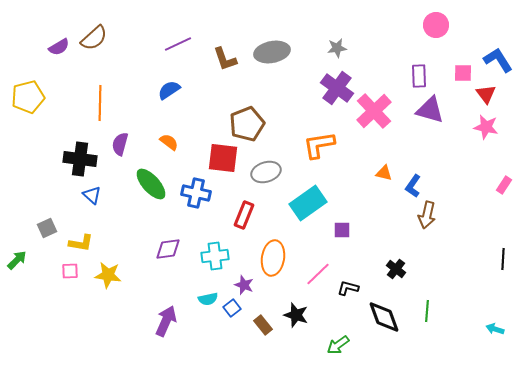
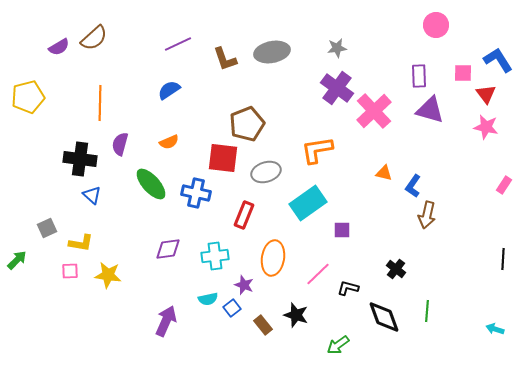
orange semicircle at (169, 142): rotated 120 degrees clockwise
orange L-shape at (319, 145): moved 2 px left, 5 px down
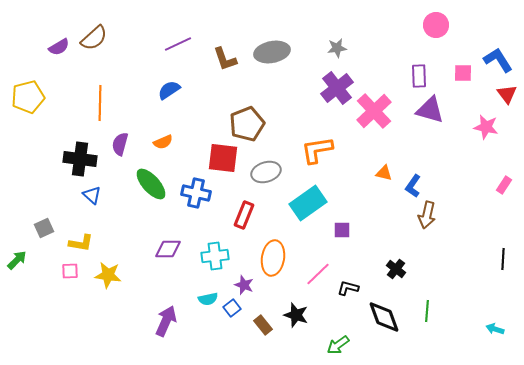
purple cross at (337, 88): rotated 16 degrees clockwise
red triangle at (486, 94): moved 21 px right
orange semicircle at (169, 142): moved 6 px left
gray square at (47, 228): moved 3 px left
purple diamond at (168, 249): rotated 8 degrees clockwise
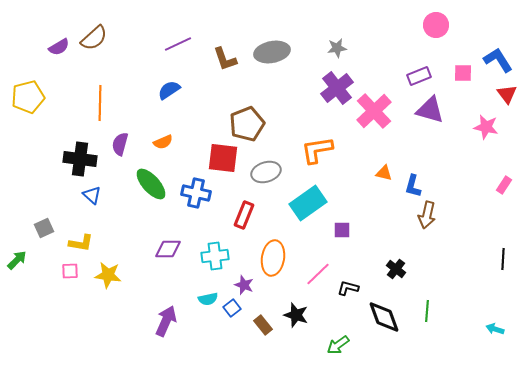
purple rectangle at (419, 76): rotated 70 degrees clockwise
blue L-shape at (413, 186): rotated 20 degrees counterclockwise
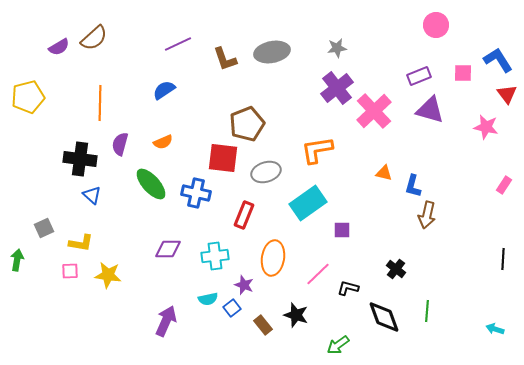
blue semicircle at (169, 90): moved 5 px left
green arrow at (17, 260): rotated 35 degrees counterclockwise
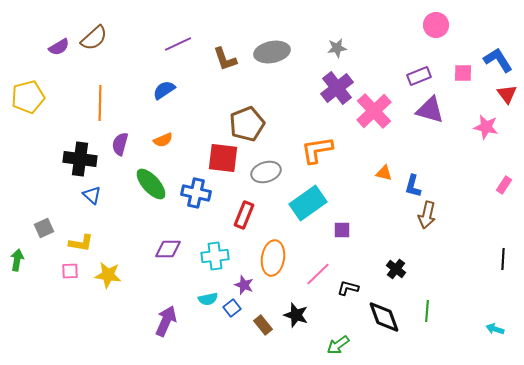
orange semicircle at (163, 142): moved 2 px up
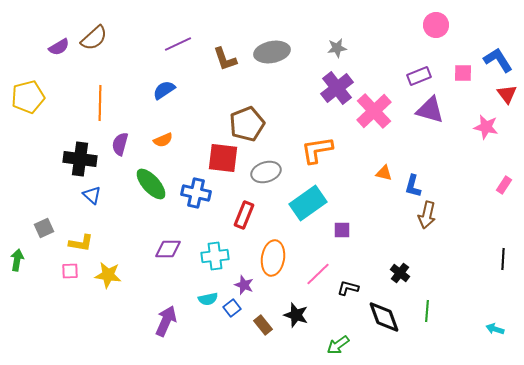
black cross at (396, 269): moved 4 px right, 4 px down
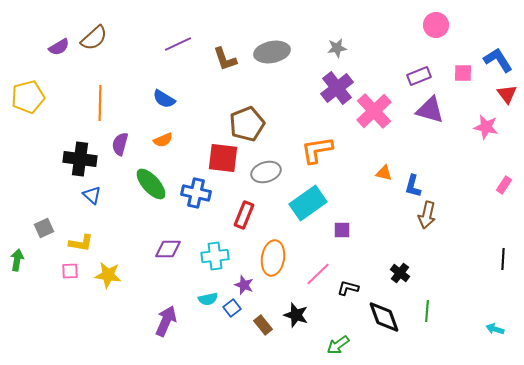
blue semicircle at (164, 90): moved 9 px down; rotated 115 degrees counterclockwise
